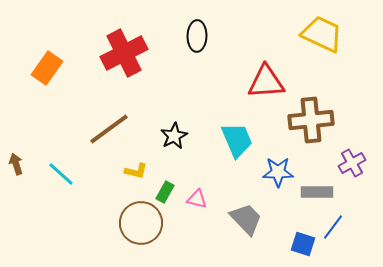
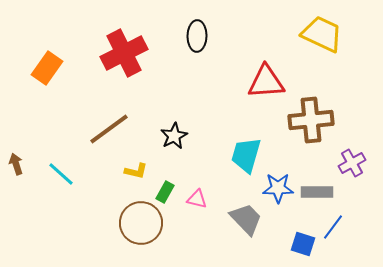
cyan trapezoid: moved 9 px right, 15 px down; rotated 141 degrees counterclockwise
blue star: moved 16 px down
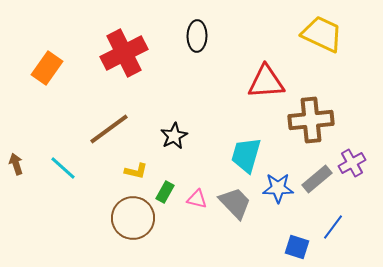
cyan line: moved 2 px right, 6 px up
gray rectangle: moved 13 px up; rotated 40 degrees counterclockwise
gray trapezoid: moved 11 px left, 16 px up
brown circle: moved 8 px left, 5 px up
blue square: moved 6 px left, 3 px down
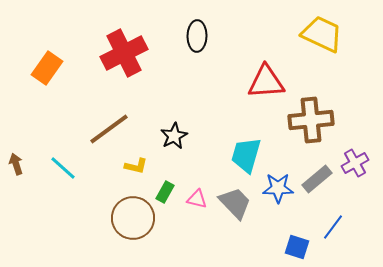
purple cross: moved 3 px right
yellow L-shape: moved 5 px up
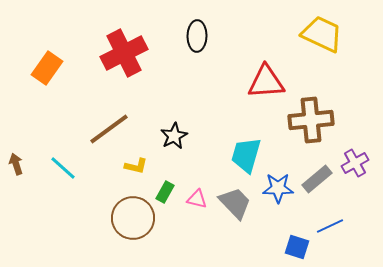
blue line: moved 3 px left, 1 px up; rotated 28 degrees clockwise
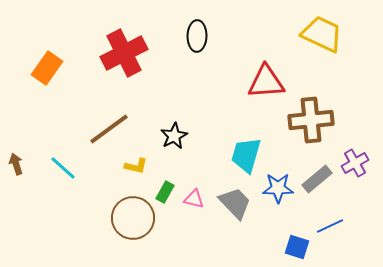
pink triangle: moved 3 px left
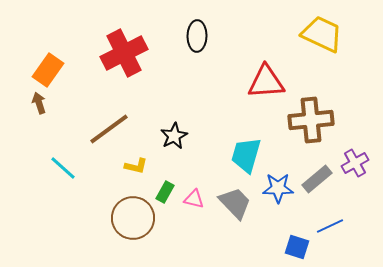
orange rectangle: moved 1 px right, 2 px down
brown arrow: moved 23 px right, 61 px up
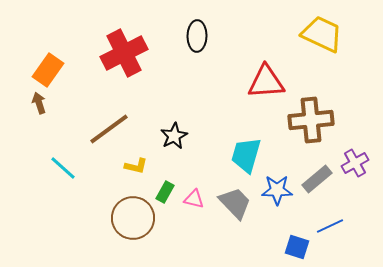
blue star: moved 1 px left, 2 px down
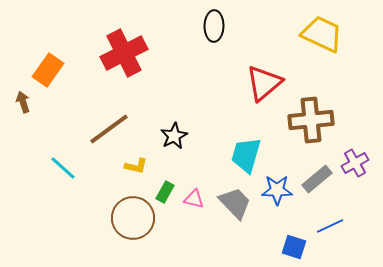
black ellipse: moved 17 px right, 10 px up
red triangle: moved 2 px left, 1 px down; rotated 36 degrees counterclockwise
brown arrow: moved 16 px left, 1 px up
blue square: moved 3 px left
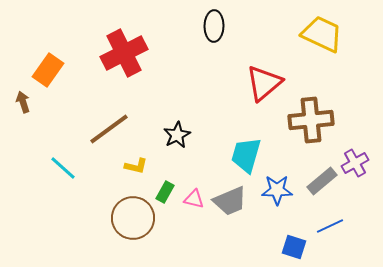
black star: moved 3 px right, 1 px up
gray rectangle: moved 5 px right, 2 px down
gray trapezoid: moved 5 px left, 2 px up; rotated 111 degrees clockwise
